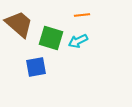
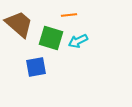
orange line: moved 13 px left
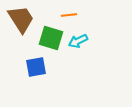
brown trapezoid: moved 2 px right, 5 px up; rotated 16 degrees clockwise
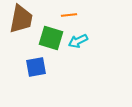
brown trapezoid: rotated 44 degrees clockwise
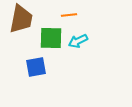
green square: rotated 15 degrees counterclockwise
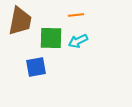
orange line: moved 7 px right
brown trapezoid: moved 1 px left, 2 px down
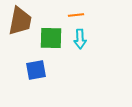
cyan arrow: moved 2 px right, 2 px up; rotated 66 degrees counterclockwise
blue square: moved 3 px down
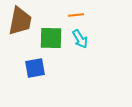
cyan arrow: rotated 30 degrees counterclockwise
blue square: moved 1 px left, 2 px up
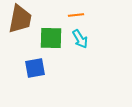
brown trapezoid: moved 2 px up
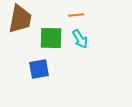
blue square: moved 4 px right, 1 px down
